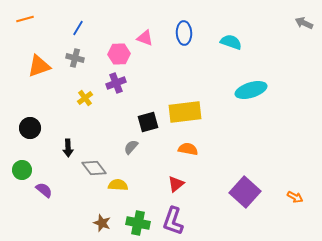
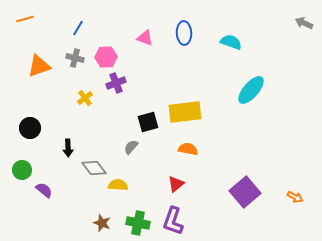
pink hexagon: moved 13 px left, 3 px down
cyan ellipse: rotated 32 degrees counterclockwise
purple square: rotated 8 degrees clockwise
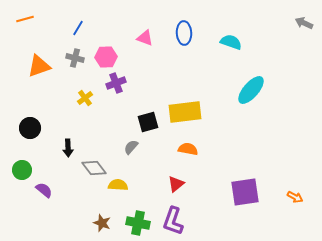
purple square: rotated 32 degrees clockwise
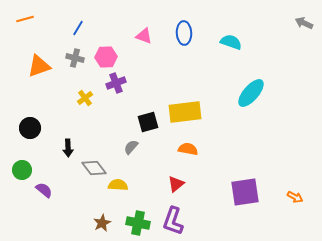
pink triangle: moved 1 px left, 2 px up
cyan ellipse: moved 3 px down
brown star: rotated 24 degrees clockwise
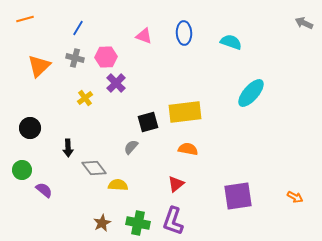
orange triangle: rotated 25 degrees counterclockwise
purple cross: rotated 24 degrees counterclockwise
purple square: moved 7 px left, 4 px down
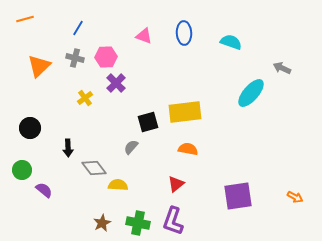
gray arrow: moved 22 px left, 45 px down
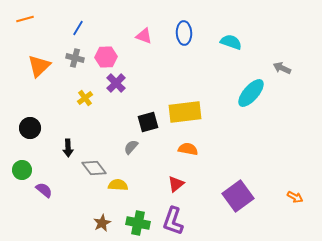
purple square: rotated 28 degrees counterclockwise
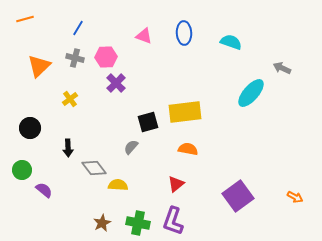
yellow cross: moved 15 px left, 1 px down
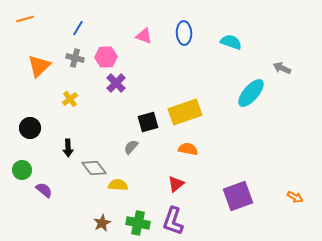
yellow rectangle: rotated 12 degrees counterclockwise
purple square: rotated 16 degrees clockwise
